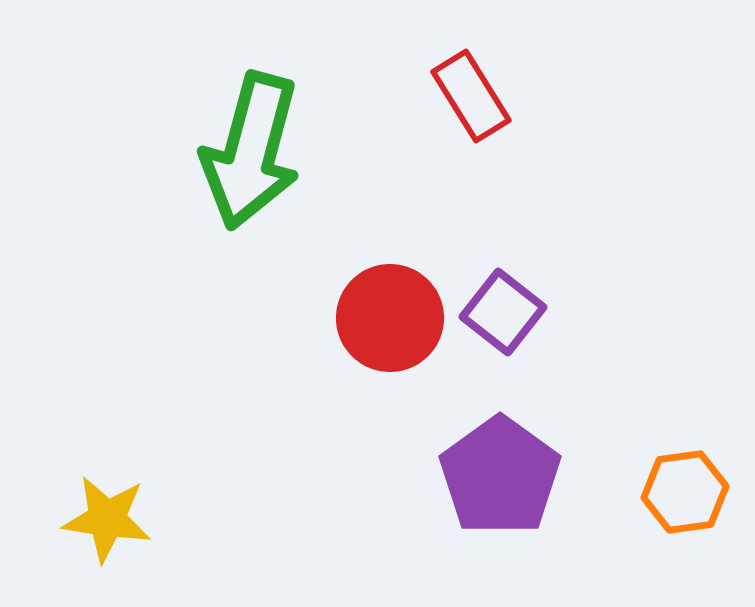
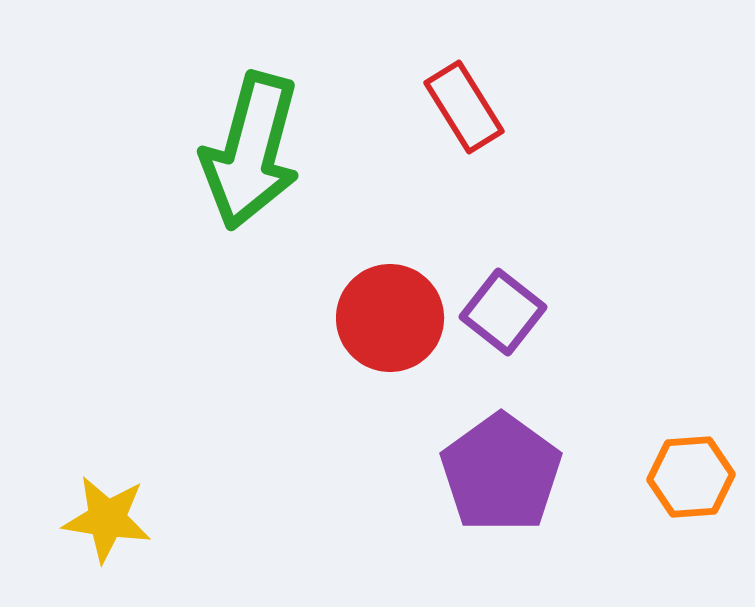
red rectangle: moved 7 px left, 11 px down
purple pentagon: moved 1 px right, 3 px up
orange hexagon: moved 6 px right, 15 px up; rotated 4 degrees clockwise
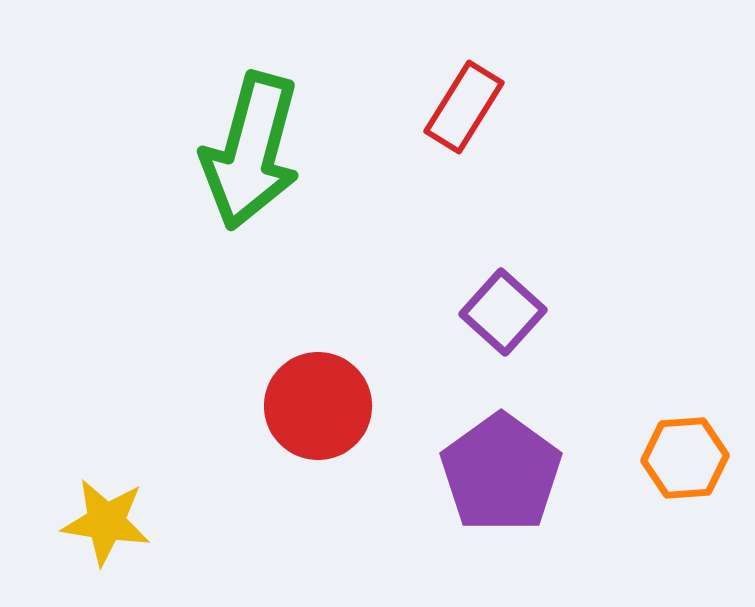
red rectangle: rotated 64 degrees clockwise
purple square: rotated 4 degrees clockwise
red circle: moved 72 px left, 88 px down
orange hexagon: moved 6 px left, 19 px up
yellow star: moved 1 px left, 3 px down
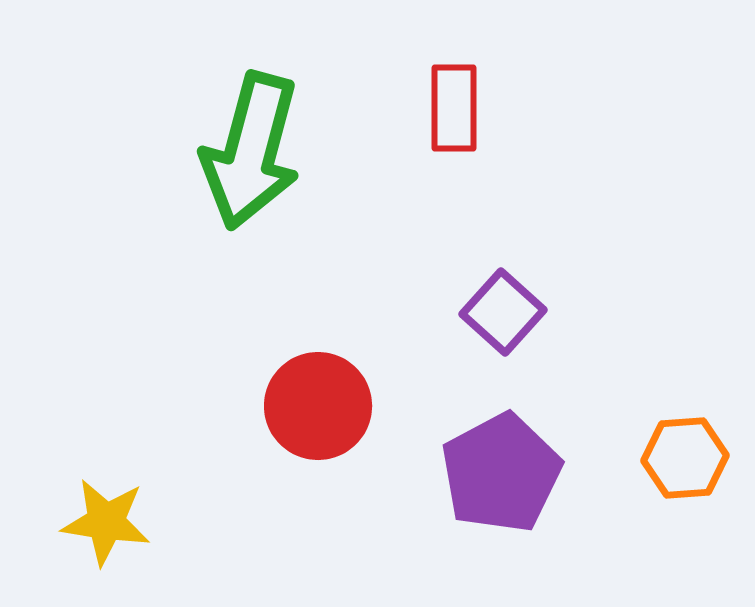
red rectangle: moved 10 px left, 1 px down; rotated 32 degrees counterclockwise
purple pentagon: rotated 8 degrees clockwise
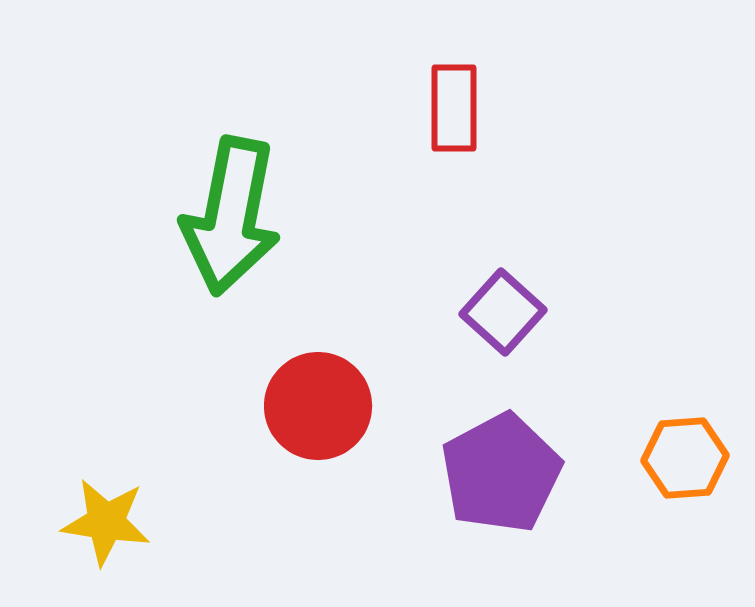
green arrow: moved 20 px left, 65 px down; rotated 4 degrees counterclockwise
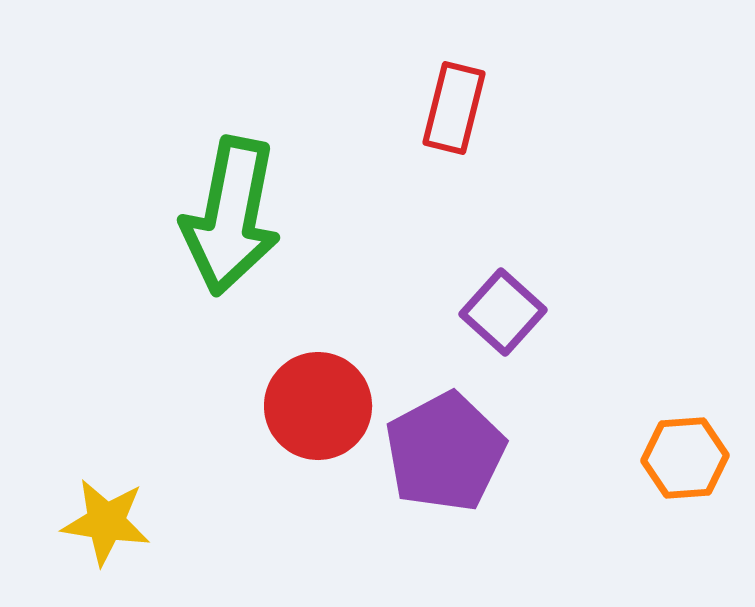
red rectangle: rotated 14 degrees clockwise
purple pentagon: moved 56 px left, 21 px up
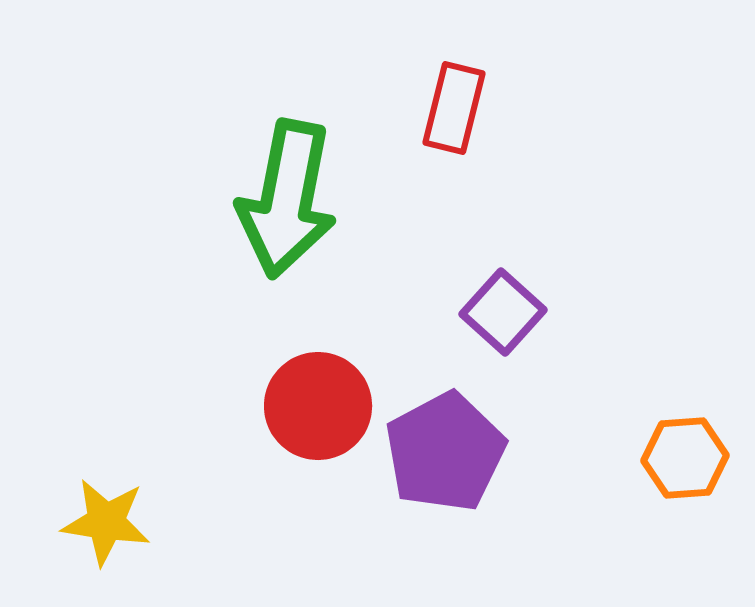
green arrow: moved 56 px right, 17 px up
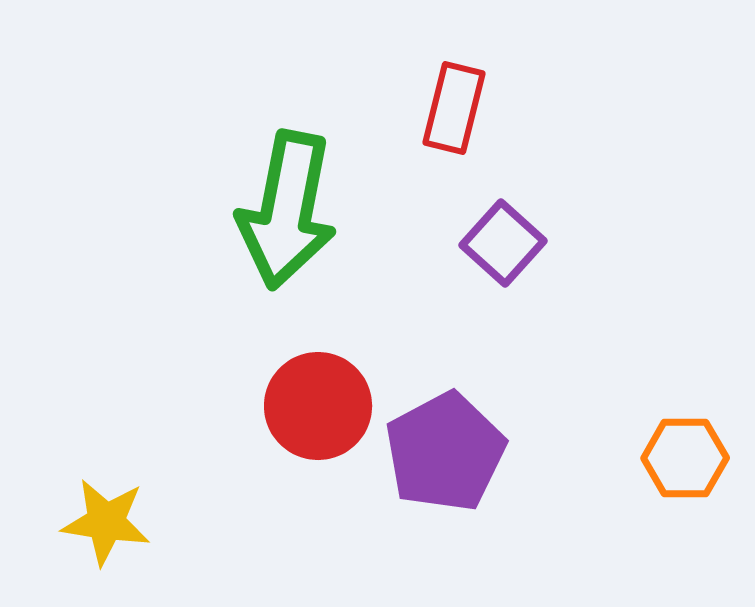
green arrow: moved 11 px down
purple square: moved 69 px up
orange hexagon: rotated 4 degrees clockwise
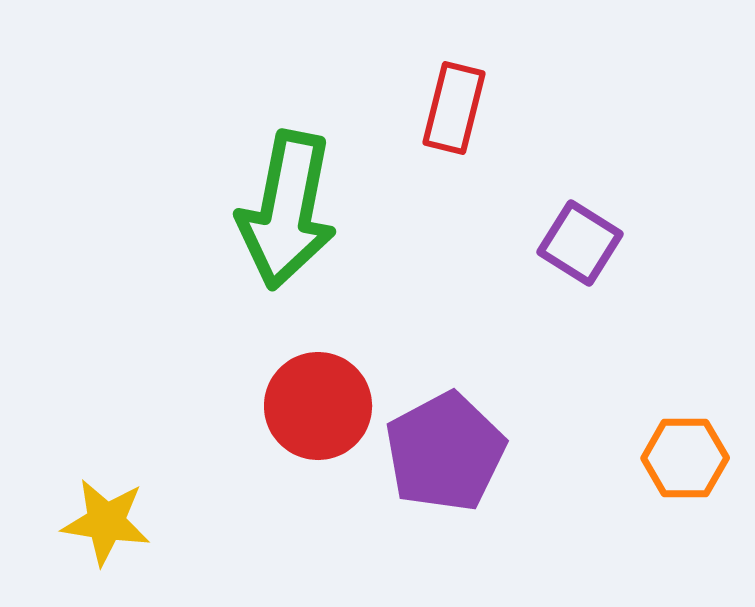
purple square: moved 77 px right; rotated 10 degrees counterclockwise
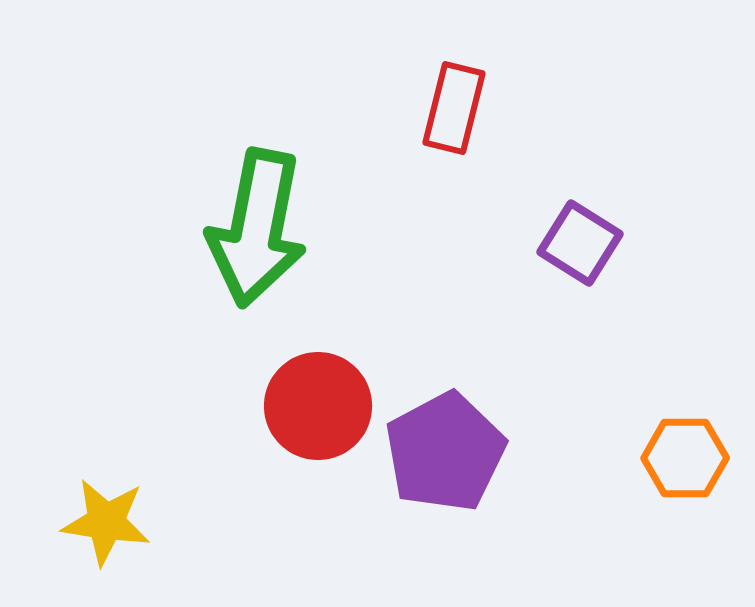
green arrow: moved 30 px left, 18 px down
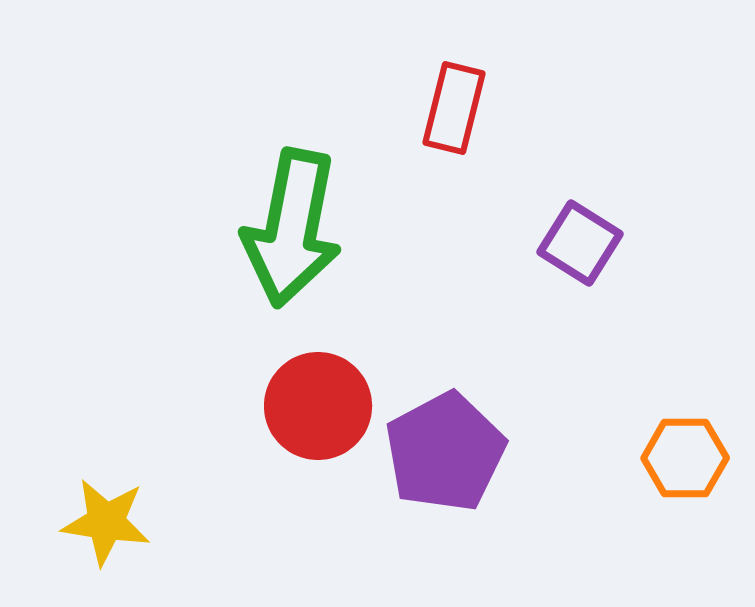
green arrow: moved 35 px right
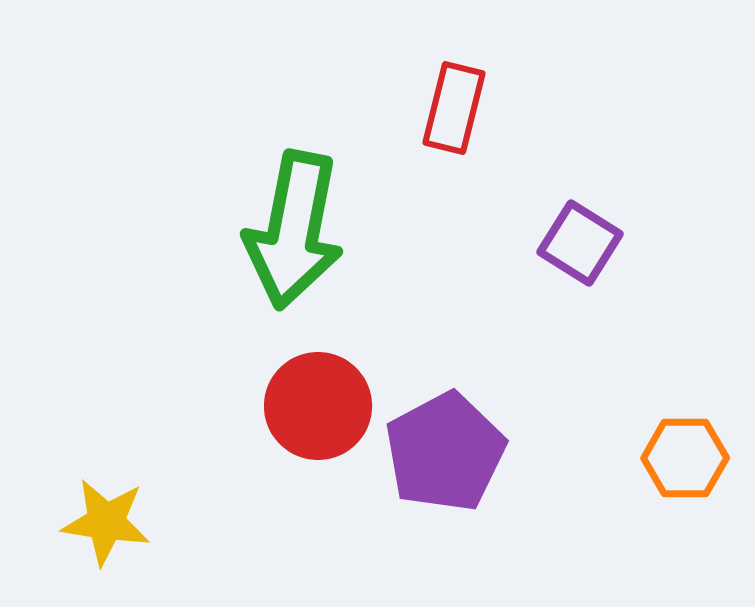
green arrow: moved 2 px right, 2 px down
